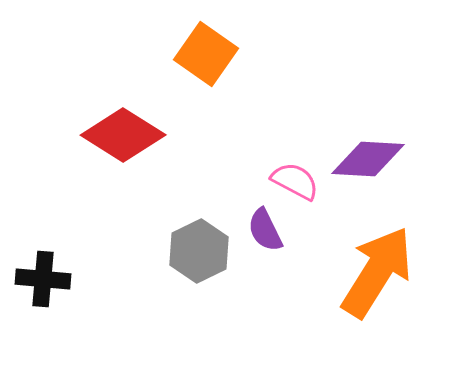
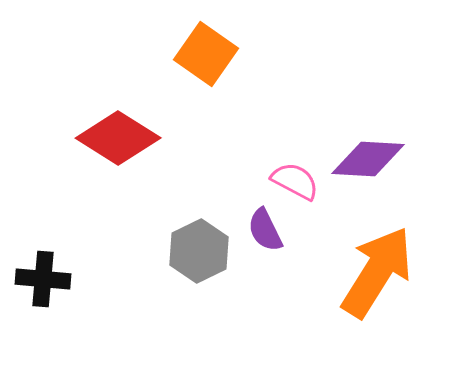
red diamond: moved 5 px left, 3 px down
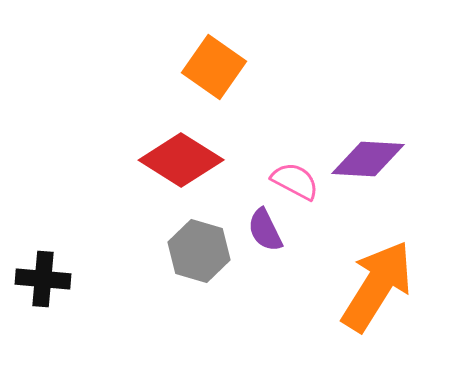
orange square: moved 8 px right, 13 px down
red diamond: moved 63 px right, 22 px down
gray hexagon: rotated 18 degrees counterclockwise
orange arrow: moved 14 px down
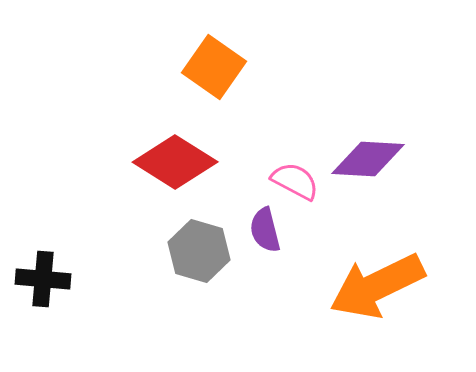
red diamond: moved 6 px left, 2 px down
purple semicircle: rotated 12 degrees clockwise
orange arrow: rotated 148 degrees counterclockwise
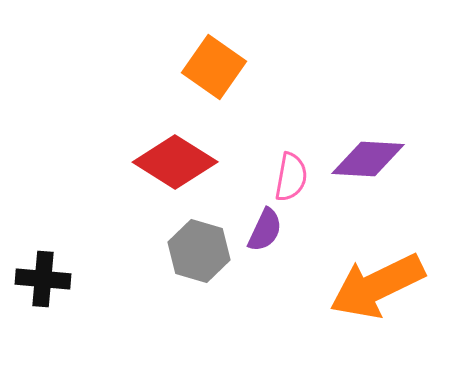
pink semicircle: moved 4 px left, 4 px up; rotated 72 degrees clockwise
purple semicircle: rotated 141 degrees counterclockwise
